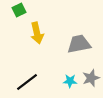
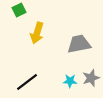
yellow arrow: rotated 30 degrees clockwise
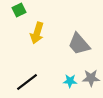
gray trapezoid: rotated 120 degrees counterclockwise
gray star: rotated 18 degrees clockwise
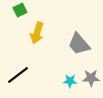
green square: moved 1 px right
black line: moved 9 px left, 7 px up
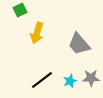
black line: moved 24 px right, 5 px down
cyan star: rotated 24 degrees counterclockwise
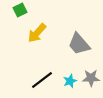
yellow arrow: rotated 25 degrees clockwise
